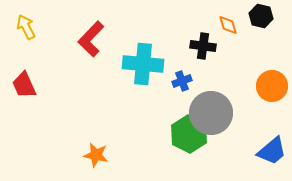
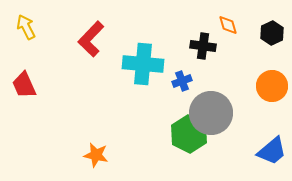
black hexagon: moved 11 px right, 17 px down; rotated 20 degrees clockwise
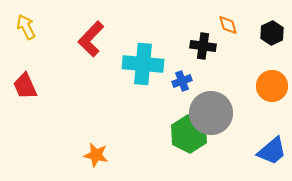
red trapezoid: moved 1 px right, 1 px down
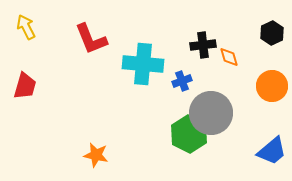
orange diamond: moved 1 px right, 32 px down
red L-shape: rotated 66 degrees counterclockwise
black cross: moved 1 px up; rotated 15 degrees counterclockwise
red trapezoid: rotated 140 degrees counterclockwise
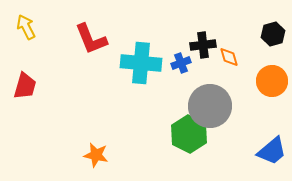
black hexagon: moved 1 px right, 1 px down; rotated 10 degrees clockwise
cyan cross: moved 2 px left, 1 px up
blue cross: moved 1 px left, 18 px up
orange circle: moved 5 px up
gray circle: moved 1 px left, 7 px up
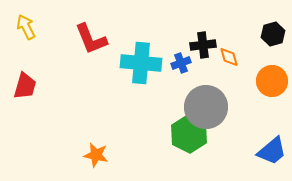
gray circle: moved 4 px left, 1 px down
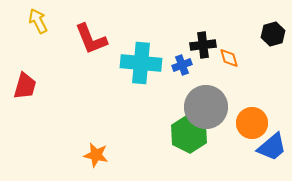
yellow arrow: moved 12 px right, 6 px up
orange diamond: moved 1 px down
blue cross: moved 1 px right, 2 px down
orange circle: moved 20 px left, 42 px down
blue trapezoid: moved 4 px up
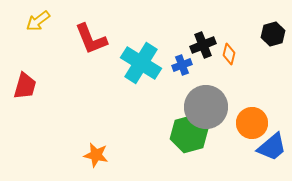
yellow arrow: rotated 100 degrees counterclockwise
black cross: rotated 15 degrees counterclockwise
orange diamond: moved 4 px up; rotated 30 degrees clockwise
cyan cross: rotated 27 degrees clockwise
green hexagon: rotated 18 degrees clockwise
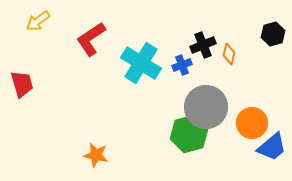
red L-shape: rotated 78 degrees clockwise
red trapezoid: moved 3 px left, 2 px up; rotated 32 degrees counterclockwise
